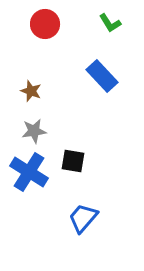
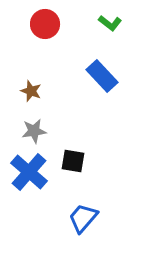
green L-shape: rotated 20 degrees counterclockwise
blue cross: rotated 9 degrees clockwise
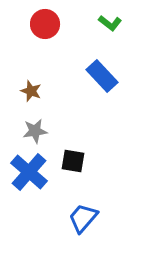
gray star: moved 1 px right
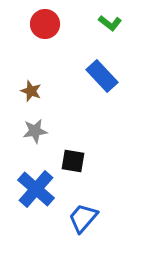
blue cross: moved 7 px right, 17 px down
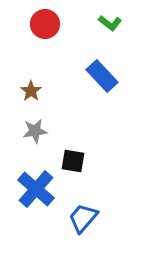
brown star: rotated 15 degrees clockwise
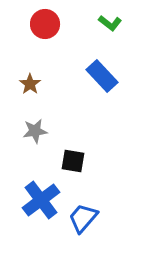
brown star: moved 1 px left, 7 px up
blue cross: moved 5 px right, 11 px down; rotated 12 degrees clockwise
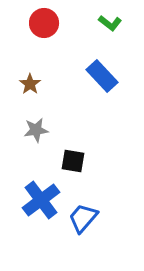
red circle: moved 1 px left, 1 px up
gray star: moved 1 px right, 1 px up
